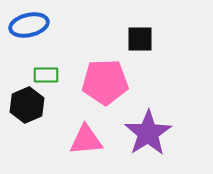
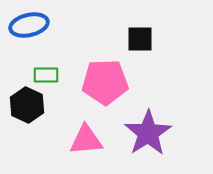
black hexagon: rotated 12 degrees counterclockwise
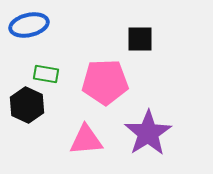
green rectangle: moved 1 px up; rotated 10 degrees clockwise
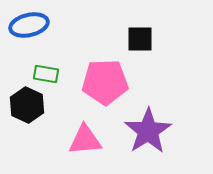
purple star: moved 2 px up
pink triangle: moved 1 px left
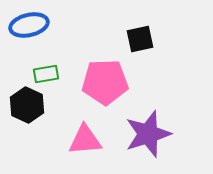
black square: rotated 12 degrees counterclockwise
green rectangle: rotated 20 degrees counterclockwise
purple star: moved 3 px down; rotated 15 degrees clockwise
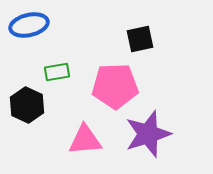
green rectangle: moved 11 px right, 2 px up
pink pentagon: moved 10 px right, 4 px down
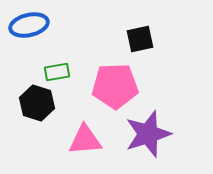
black hexagon: moved 10 px right, 2 px up; rotated 8 degrees counterclockwise
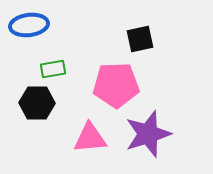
blue ellipse: rotated 6 degrees clockwise
green rectangle: moved 4 px left, 3 px up
pink pentagon: moved 1 px right, 1 px up
black hexagon: rotated 16 degrees counterclockwise
pink triangle: moved 5 px right, 2 px up
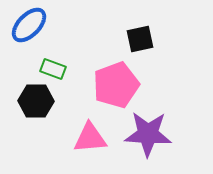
blue ellipse: rotated 39 degrees counterclockwise
green rectangle: rotated 30 degrees clockwise
pink pentagon: rotated 18 degrees counterclockwise
black hexagon: moved 1 px left, 2 px up
purple star: rotated 21 degrees clockwise
